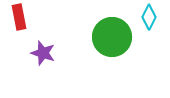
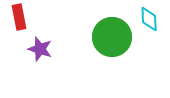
cyan diamond: moved 2 px down; rotated 30 degrees counterclockwise
purple star: moved 3 px left, 4 px up
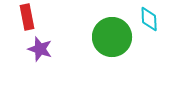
red rectangle: moved 8 px right
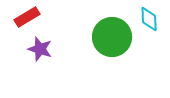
red rectangle: rotated 70 degrees clockwise
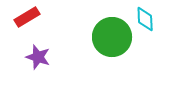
cyan diamond: moved 4 px left
purple star: moved 2 px left, 8 px down
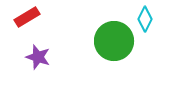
cyan diamond: rotated 30 degrees clockwise
green circle: moved 2 px right, 4 px down
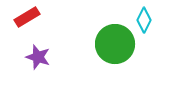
cyan diamond: moved 1 px left, 1 px down
green circle: moved 1 px right, 3 px down
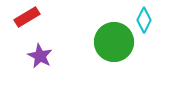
green circle: moved 1 px left, 2 px up
purple star: moved 2 px right, 1 px up; rotated 10 degrees clockwise
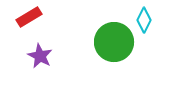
red rectangle: moved 2 px right
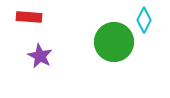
red rectangle: rotated 35 degrees clockwise
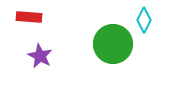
green circle: moved 1 px left, 2 px down
